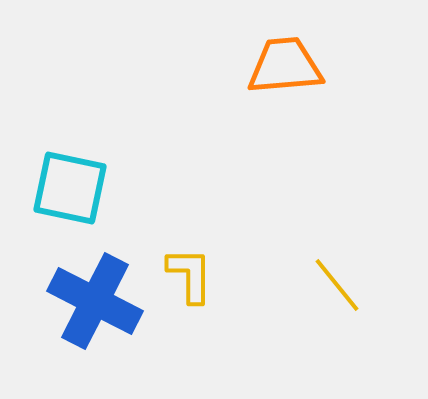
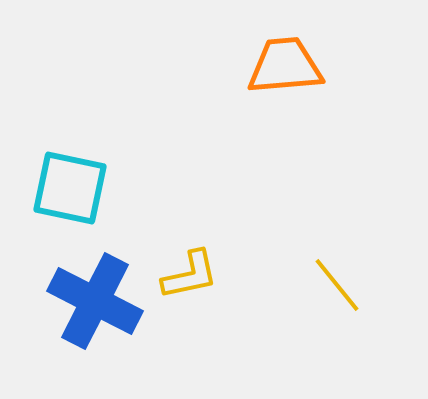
yellow L-shape: rotated 78 degrees clockwise
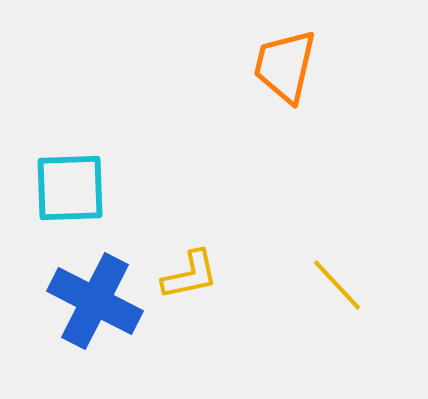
orange trapezoid: rotated 72 degrees counterclockwise
cyan square: rotated 14 degrees counterclockwise
yellow line: rotated 4 degrees counterclockwise
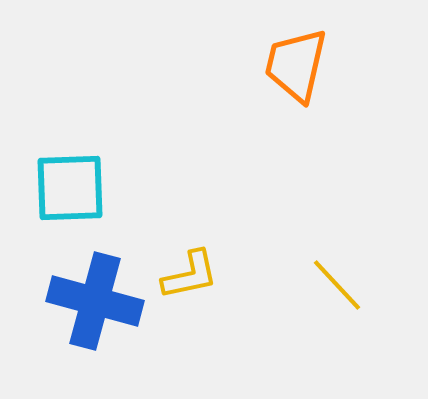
orange trapezoid: moved 11 px right, 1 px up
blue cross: rotated 12 degrees counterclockwise
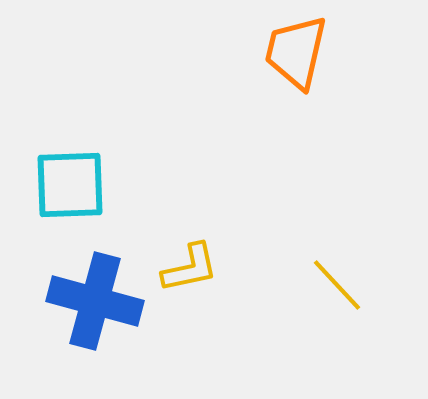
orange trapezoid: moved 13 px up
cyan square: moved 3 px up
yellow L-shape: moved 7 px up
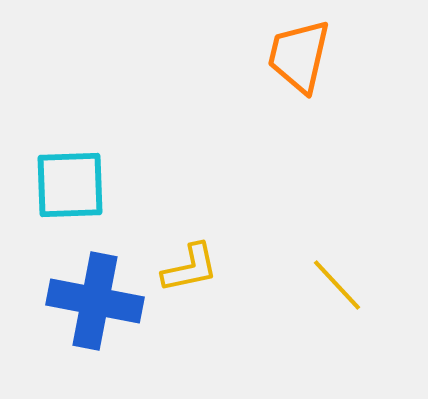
orange trapezoid: moved 3 px right, 4 px down
blue cross: rotated 4 degrees counterclockwise
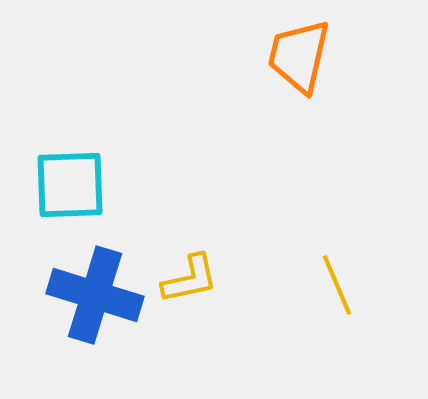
yellow L-shape: moved 11 px down
yellow line: rotated 20 degrees clockwise
blue cross: moved 6 px up; rotated 6 degrees clockwise
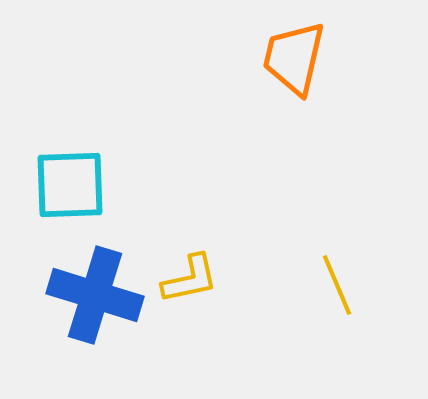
orange trapezoid: moved 5 px left, 2 px down
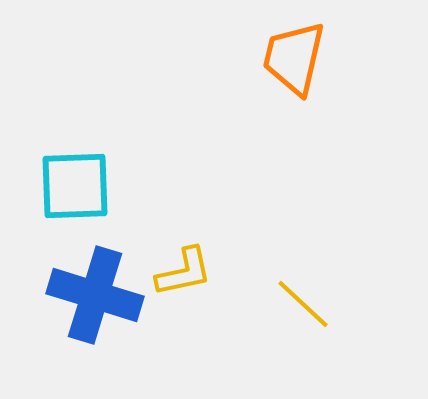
cyan square: moved 5 px right, 1 px down
yellow L-shape: moved 6 px left, 7 px up
yellow line: moved 34 px left, 19 px down; rotated 24 degrees counterclockwise
